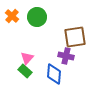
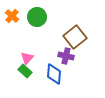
brown square: rotated 30 degrees counterclockwise
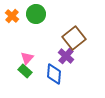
green circle: moved 1 px left, 3 px up
brown square: moved 1 px left, 1 px down
purple cross: rotated 28 degrees clockwise
